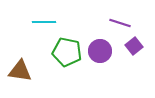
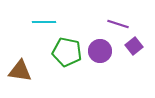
purple line: moved 2 px left, 1 px down
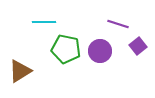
purple square: moved 4 px right
green pentagon: moved 1 px left, 3 px up
brown triangle: rotated 40 degrees counterclockwise
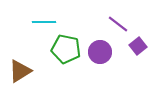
purple line: rotated 20 degrees clockwise
purple circle: moved 1 px down
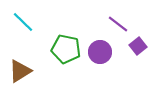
cyan line: moved 21 px left; rotated 45 degrees clockwise
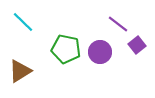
purple square: moved 1 px left, 1 px up
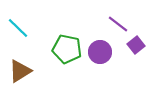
cyan line: moved 5 px left, 6 px down
purple square: moved 1 px left
green pentagon: moved 1 px right
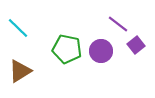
purple circle: moved 1 px right, 1 px up
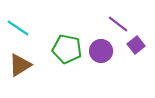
cyan line: rotated 10 degrees counterclockwise
brown triangle: moved 6 px up
